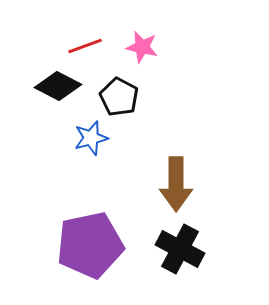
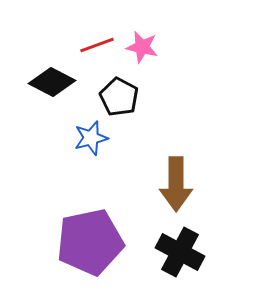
red line: moved 12 px right, 1 px up
black diamond: moved 6 px left, 4 px up
purple pentagon: moved 3 px up
black cross: moved 3 px down
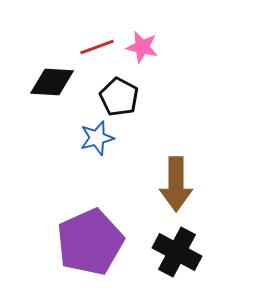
red line: moved 2 px down
black diamond: rotated 24 degrees counterclockwise
blue star: moved 6 px right
purple pentagon: rotated 12 degrees counterclockwise
black cross: moved 3 px left
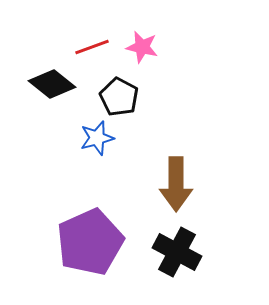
red line: moved 5 px left
black diamond: moved 2 px down; rotated 36 degrees clockwise
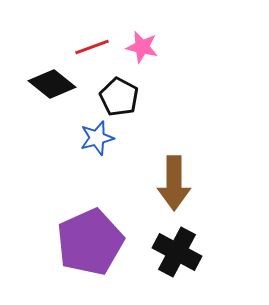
brown arrow: moved 2 px left, 1 px up
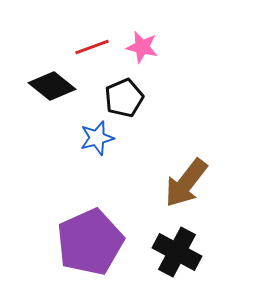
black diamond: moved 2 px down
black pentagon: moved 5 px right, 1 px down; rotated 21 degrees clockwise
brown arrow: moved 12 px right; rotated 38 degrees clockwise
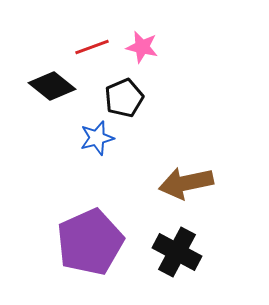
brown arrow: rotated 40 degrees clockwise
